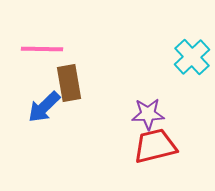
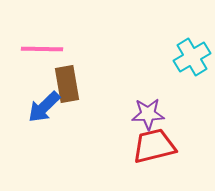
cyan cross: rotated 12 degrees clockwise
brown rectangle: moved 2 px left, 1 px down
red trapezoid: moved 1 px left
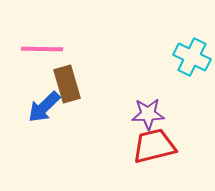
cyan cross: rotated 33 degrees counterclockwise
brown rectangle: rotated 6 degrees counterclockwise
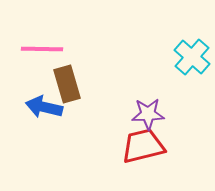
cyan cross: rotated 15 degrees clockwise
blue arrow: rotated 57 degrees clockwise
red trapezoid: moved 11 px left
